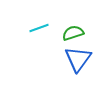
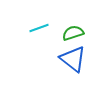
blue triangle: moved 5 px left; rotated 28 degrees counterclockwise
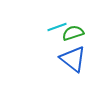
cyan line: moved 18 px right, 1 px up
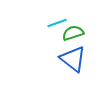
cyan line: moved 4 px up
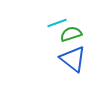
green semicircle: moved 2 px left, 1 px down
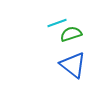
blue triangle: moved 6 px down
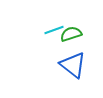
cyan line: moved 3 px left, 7 px down
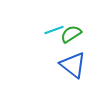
green semicircle: rotated 15 degrees counterclockwise
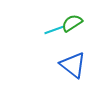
green semicircle: moved 1 px right, 11 px up
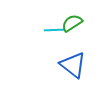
cyan line: rotated 18 degrees clockwise
